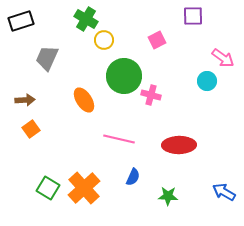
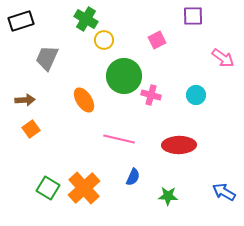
cyan circle: moved 11 px left, 14 px down
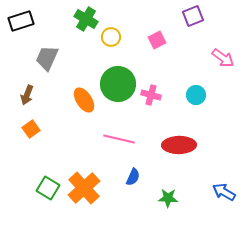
purple square: rotated 20 degrees counterclockwise
yellow circle: moved 7 px right, 3 px up
green circle: moved 6 px left, 8 px down
brown arrow: moved 2 px right, 5 px up; rotated 114 degrees clockwise
green star: moved 2 px down
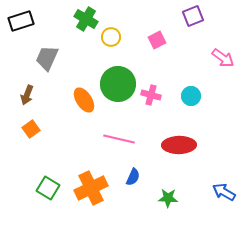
cyan circle: moved 5 px left, 1 px down
orange cross: moved 7 px right; rotated 16 degrees clockwise
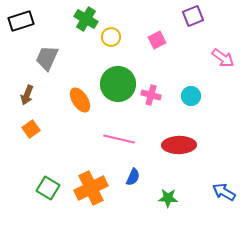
orange ellipse: moved 4 px left
